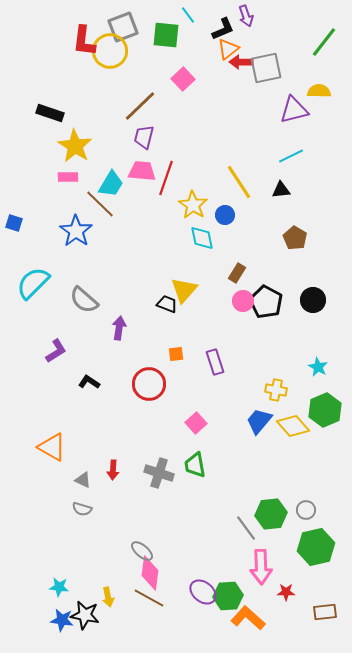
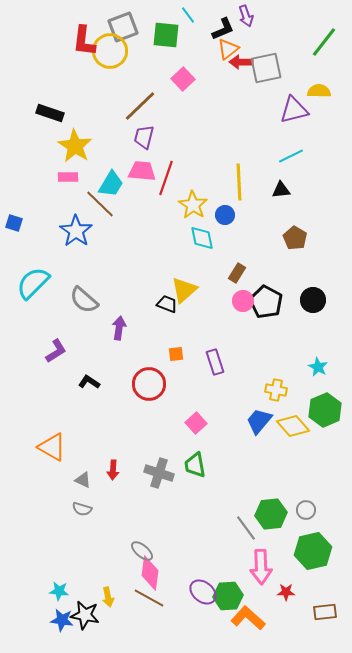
yellow line at (239, 182): rotated 30 degrees clockwise
yellow triangle at (184, 290): rotated 8 degrees clockwise
green hexagon at (316, 547): moved 3 px left, 4 px down
cyan star at (59, 587): moved 4 px down
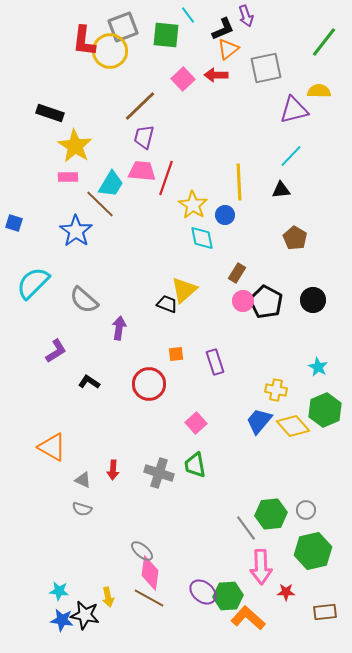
red arrow at (241, 62): moved 25 px left, 13 px down
cyan line at (291, 156): rotated 20 degrees counterclockwise
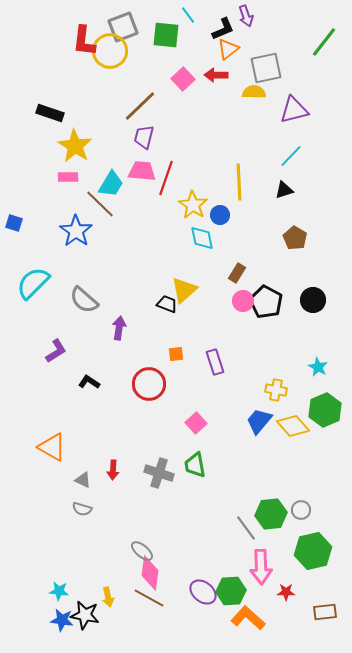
yellow semicircle at (319, 91): moved 65 px left, 1 px down
black triangle at (281, 190): moved 3 px right; rotated 12 degrees counterclockwise
blue circle at (225, 215): moved 5 px left
gray circle at (306, 510): moved 5 px left
green hexagon at (228, 596): moved 3 px right, 5 px up
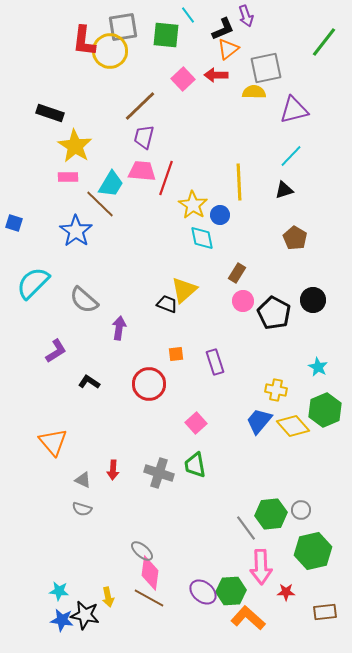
gray square at (123, 27): rotated 12 degrees clockwise
black pentagon at (266, 302): moved 8 px right, 11 px down
orange triangle at (52, 447): moved 1 px right, 5 px up; rotated 20 degrees clockwise
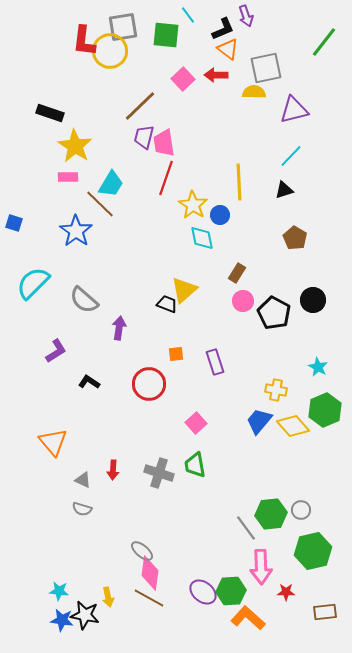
orange triangle at (228, 49): rotated 45 degrees counterclockwise
pink trapezoid at (142, 171): moved 22 px right, 28 px up; rotated 104 degrees counterclockwise
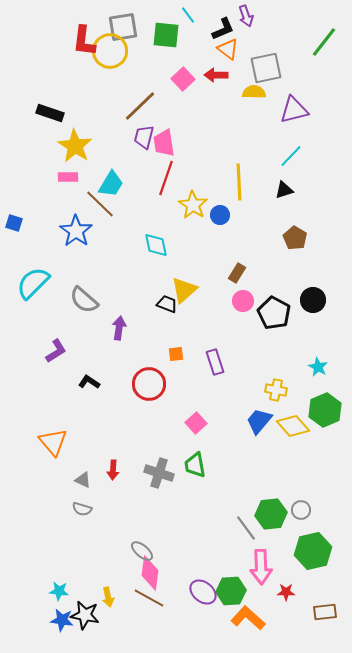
cyan diamond at (202, 238): moved 46 px left, 7 px down
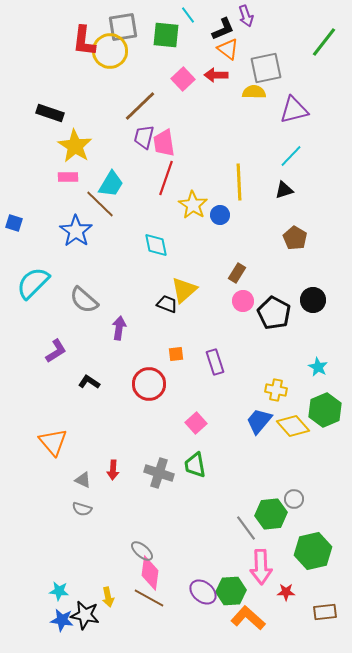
gray circle at (301, 510): moved 7 px left, 11 px up
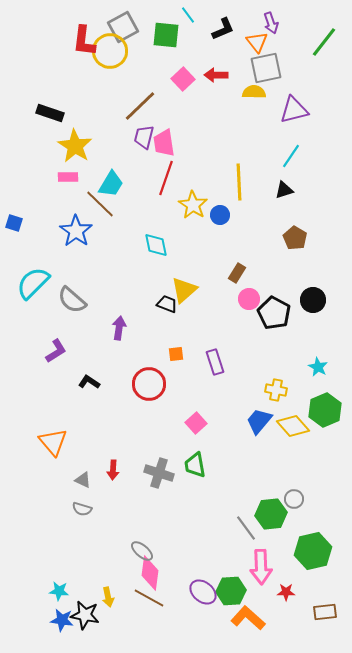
purple arrow at (246, 16): moved 25 px right, 7 px down
gray square at (123, 27): rotated 20 degrees counterclockwise
orange triangle at (228, 49): moved 29 px right, 7 px up; rotated 15 degrees clockwise
cyan line at (291, 156): rotated 10 degrees counterclockwise
gray semicircle at (84, 300): moved 12 px left
pink circle at (243, 301): moved 6 px right, 2 px up
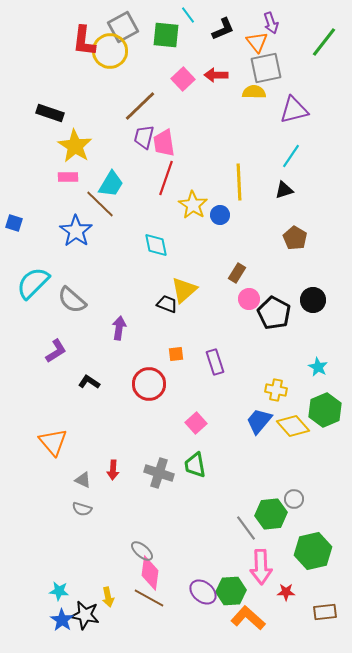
blue star at (62, 620): rotated 25 degrees clockwise
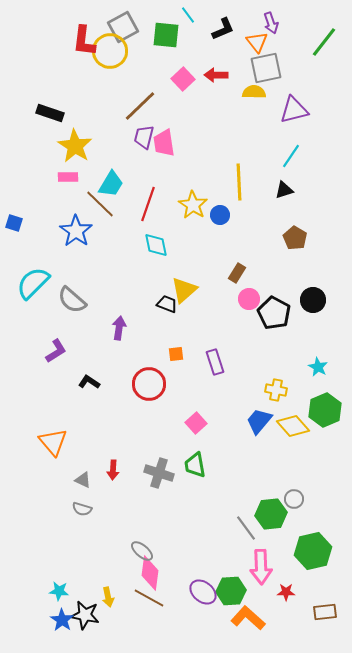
red line at (166, 178): moved 18 px left, 26 px down
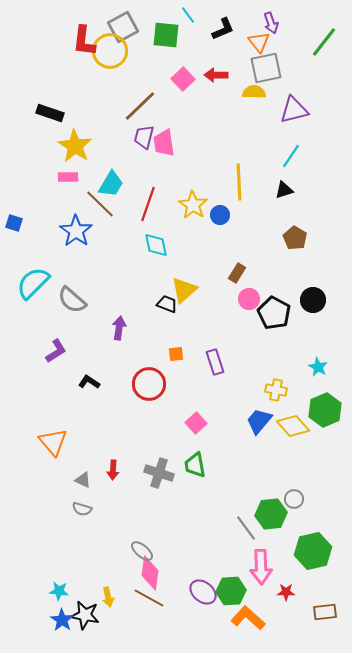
orange triangle at (257, 42): moved 2 px right
